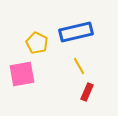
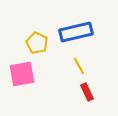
red rectangle: rotated 48 degrees counterclockwise
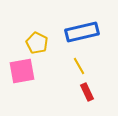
blue rectangle: moved 6 px right
pink square: moved 3 px up
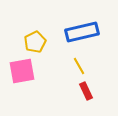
yellow pentagon: moved 2 px left, 1 px up; rotated 20 degrees clockwise
red rectangle: moved 1 px left, 1 px up
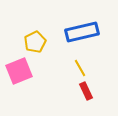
yellow line: moved 1 px right, 2 px down
pink square: moved 3 px left; rotated 12 degrees counterclockwise
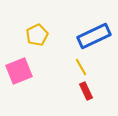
blue rectangle: moved 12 px right, 4 px down; rotated 12 degrees counterclockwise
yellow pentagon: moved 2 px right, 7 px up
yellow line: moved 1 px right, 1 px up
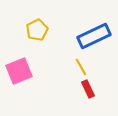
yellow pentagon: moved 5 px up
red rectangle: moved 2 px right, 2 px up
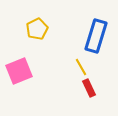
yellow pentagon: moved 1 px up
blue rectangle: moved 2 px right; rotated 48 degrees counterclockwise
red rectangle: moved 1 px right, 1 px up
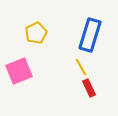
yellow pentagon: moved 1 px left, 4 px down
blue rectangle: moved 6 px left, 1 px up
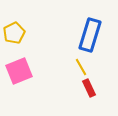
yellow pentagon: moved 22 px left
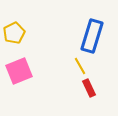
blue rectangle: moved 2 px right, 1 px down
yellow line: moved 1 px left, 1 px up
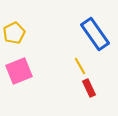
blue rectangle: moved 3 px right, 2 px up; rotated 52 degrees counterclockwise
